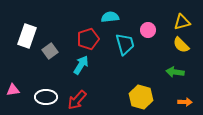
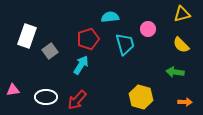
yellow triangle: moved 8 px up
pink circle: moved 1 px up
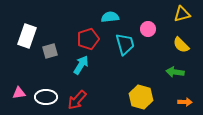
gray square: rotated 21 degrees clockwise
pink triangle: moved 6 px right, 3 px down
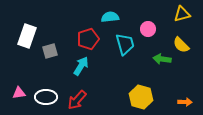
cyan arrow: moved 1 px down
green arrow: moved 13 px left, 13 px up
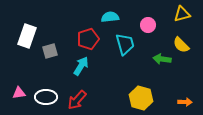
pink circle: moved 4 px up
yellow hexagon: moved 1 px down
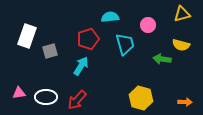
yellow semicircle: rotated 30 degrees counterclockwise
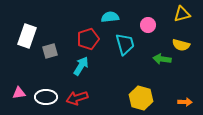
red arrow: moved 2 px up; rotated 30 degrees clockwise
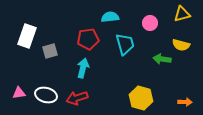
pink circle: moved 2 px right, 2 px up
red pentagon: rotated 10 degrees clockwise
cyan arrow: moved 2 px right, 2 px down; rotated 18 degrees counterclockwise
white ellipse: moved 2 px up; rotated 15 degrees clockwise
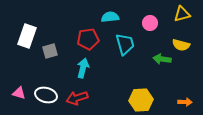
pink triangle: rotated 24 degrees clockwise
yellow hexagon: moved 2 px down; rotated 20 degrees counterclockwise
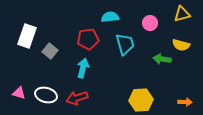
gray square: rotated 35 degrees counterclockwise
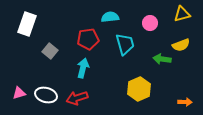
white rectangle: moved 12 px up
yellow semicircle: rotated 36 degrees counterclockwise
pink triangle: rotated 32 degrees counterclockwise
yellow hexagon: moved 2 px left, 11 px up; rotated 20 degrees counterclockwise
